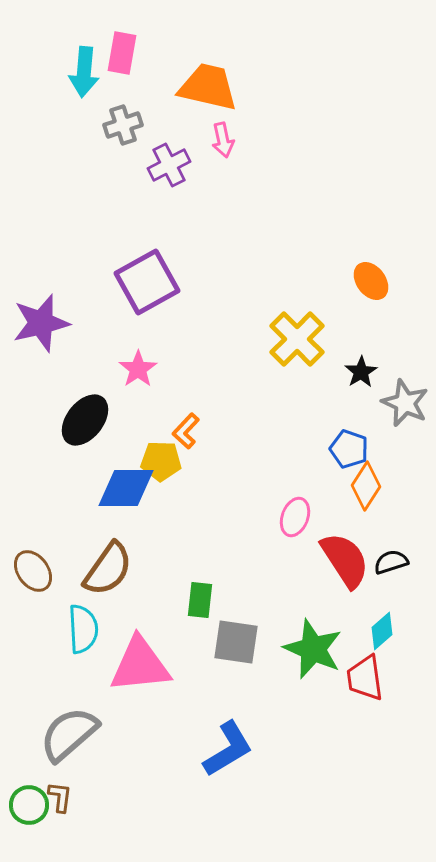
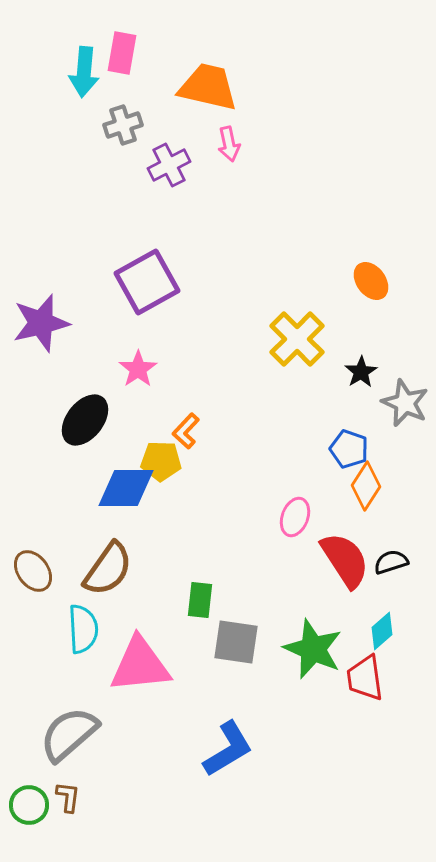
pink arrow: moved 6 px right, 4 px down
brown L-shape: moved 8 px right
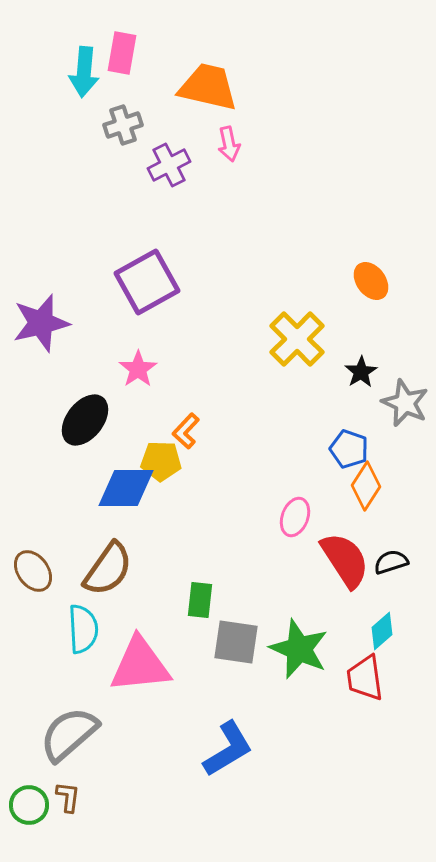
green star: moved 14 px left
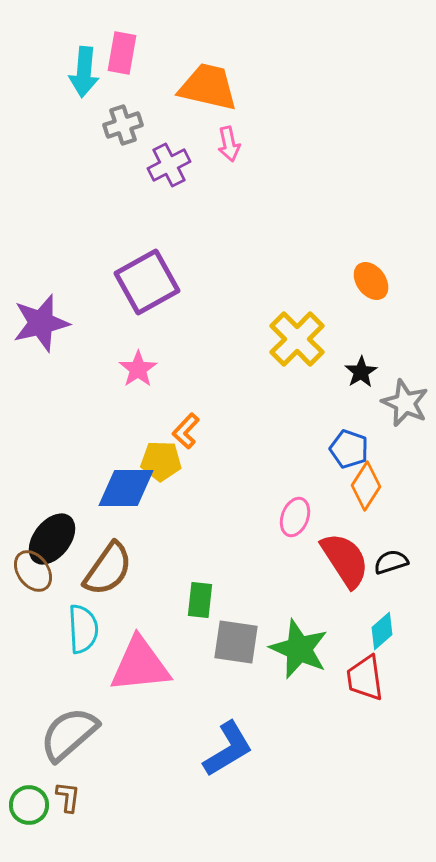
black ellipse: moved 33 px left, 119 px down
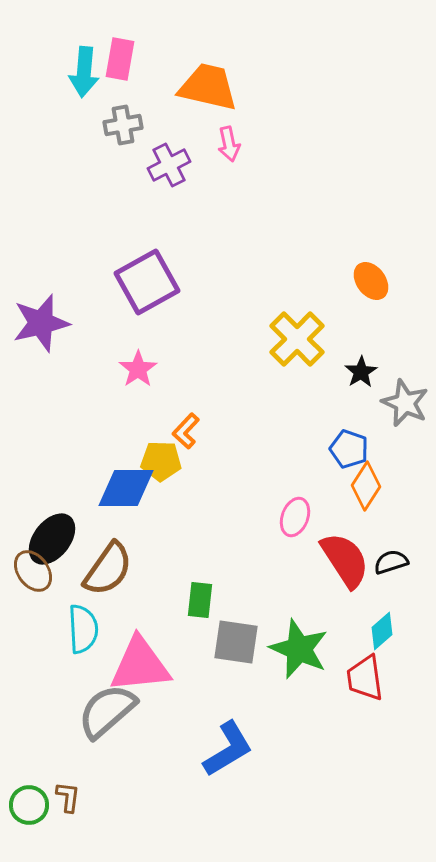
pink rectangle: moved 2 px left, 6 px down
gray cross: rotated 9 degrees clockwise
gray semicircle: moved 38 px right, 23 px up
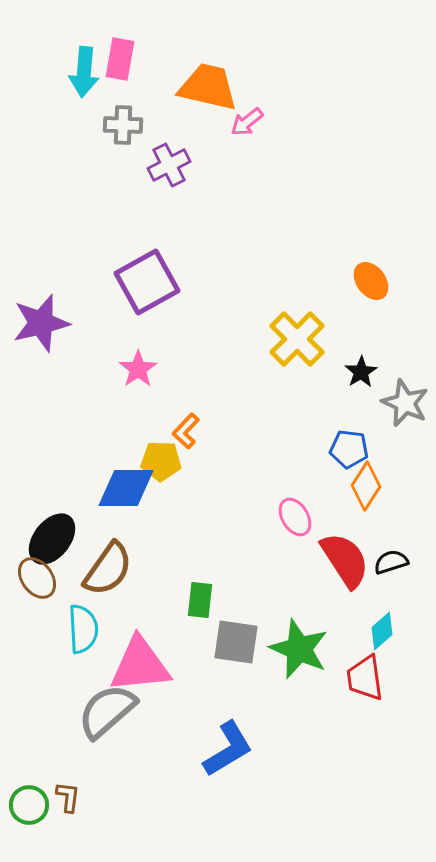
gray cross: rotated 12 degrees clockwise
pink arrow: moved 18 px right, 22 px up; rotated 64 degrees clockwise
blue pentagon: rotated 12 degrees counterclockwise
pink ellipse: rotated 51 degrees counterclockwise
brown ellipse: moved 4 px right, 7 px down
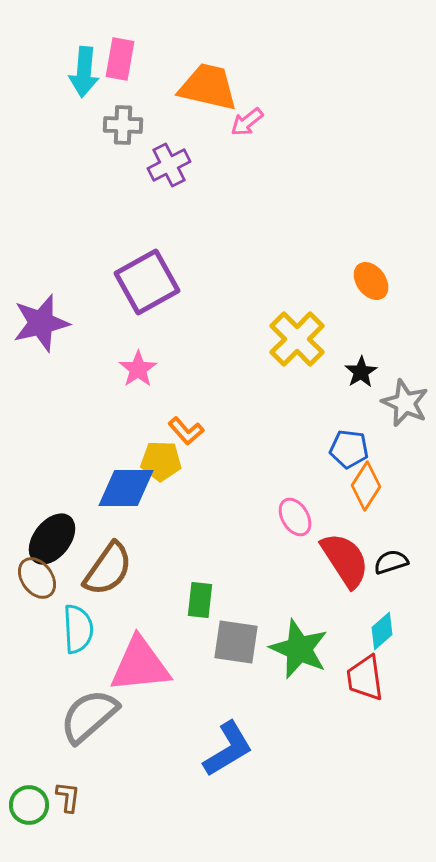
orange L-shape: rotated 84 degrees counterclockwise
cyan semicircle: moved 5 px left
gray semicircle: moved 18 px left, 5 px down
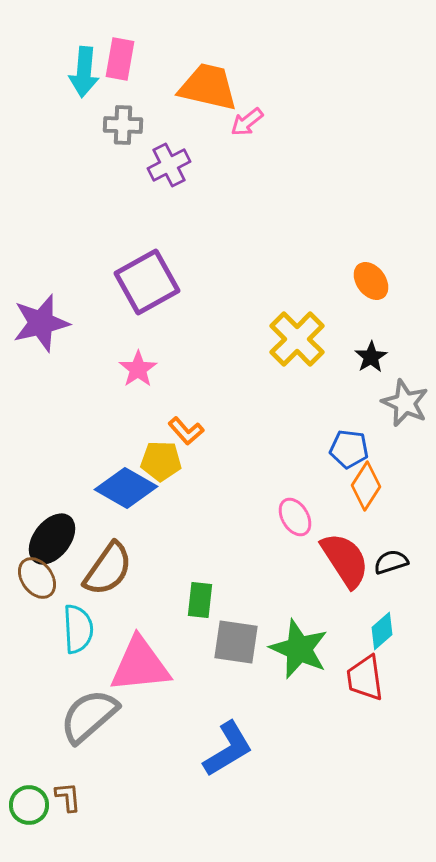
black star: moved 10 px right, 15 px up
blue diamond: rotated 30 degrees clockwise
brown L-shape: rotated 12 degrees counterclockwise
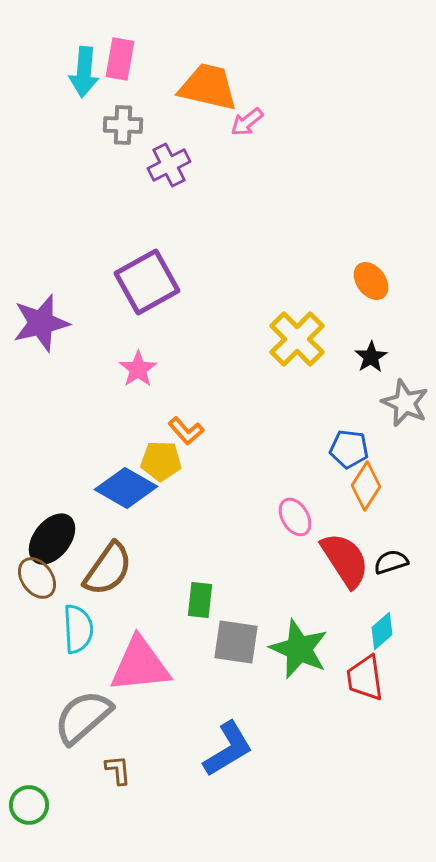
gray semicircle: moved 6 px left, 1 px down
brown L-shape: moved 50 px right, 27 px up
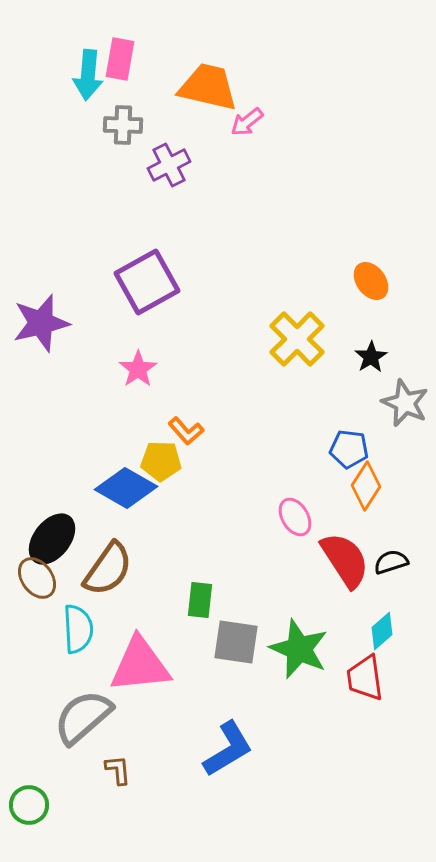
cyan arrow: moved 4 px right, 3 px down
